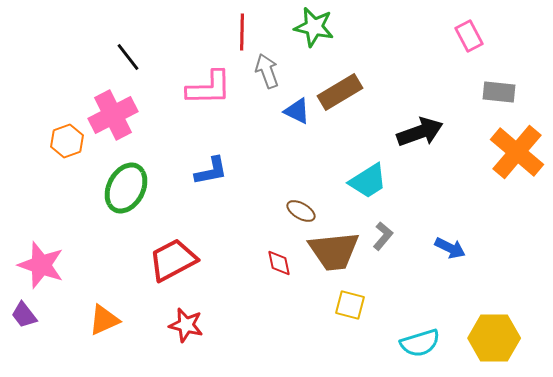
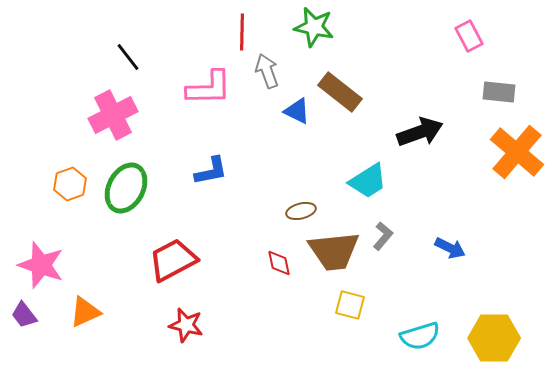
brown rectangle: rotated 69 degrees clockwise
orange hexagon: moved 3 px right, 43 px down
brown ellipse: rotated 44 degrees counterclockwise
orange triangle: moved 19 px left, 8 px up
cyan semicircle: moved 7 px up
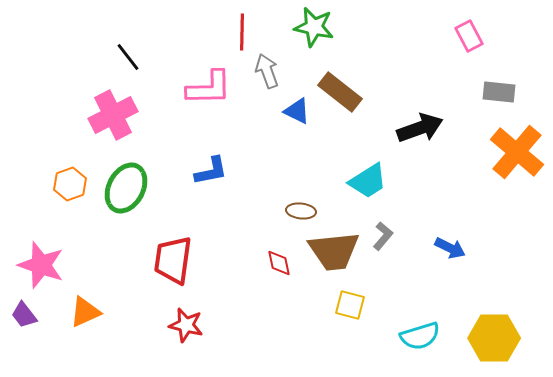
black arrow: moved 4 px up
brown ellipse: rotated 20 degrees clockwise
red trapezoid: rotated 54 degrees counterclockwise
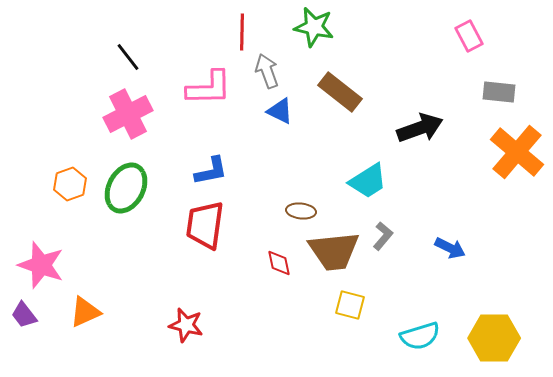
blue triangle: moved 17 px left
pink cross: moved 15 px right, 1 px up
red trapezoid: moved 32 px right, 35 px up
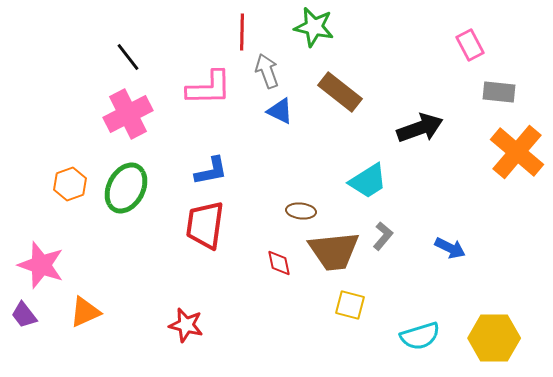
pink rectangle: moved 1 px right, 9 px down
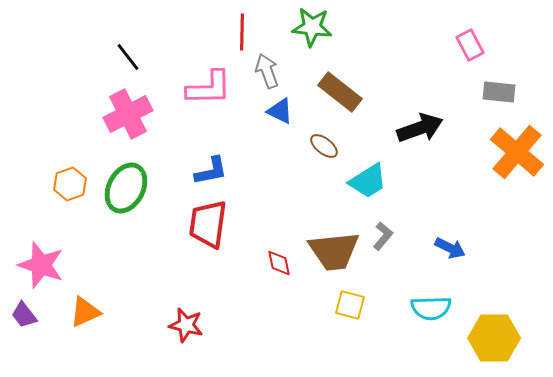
green star: moved 2 px left; rotated 6 degrees counterclockwise
brown ellipse: moved 23 px right, 65 px up; rotated 32 degrees clockwise
red trapezoid: moved 3 px right, 1 px up
cyan semicircle: moved 11 px right, 28 px up; rotated 15 degrees clockwise
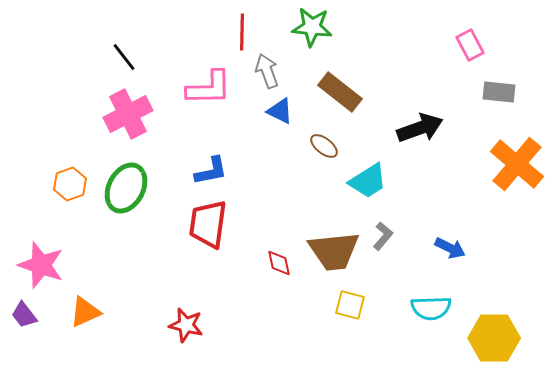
black line: moved 4 px left
orange cross: moved 12 px down
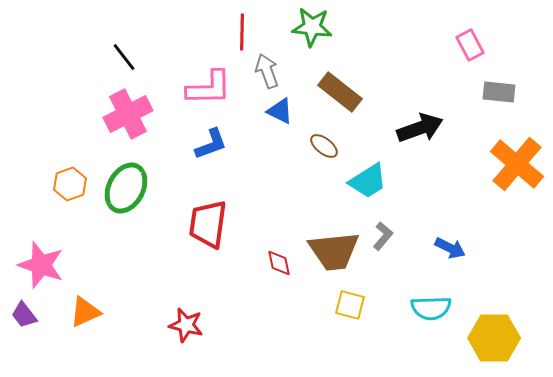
blue L-shape: moved 27 px up; rotated 9 degrees counterclockwise
